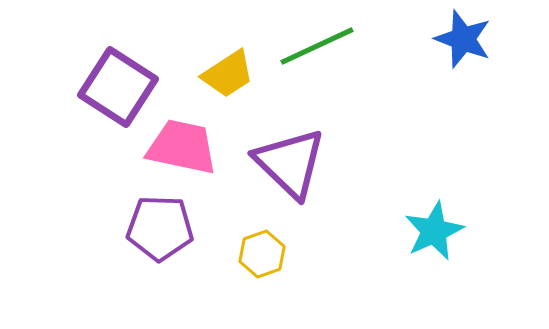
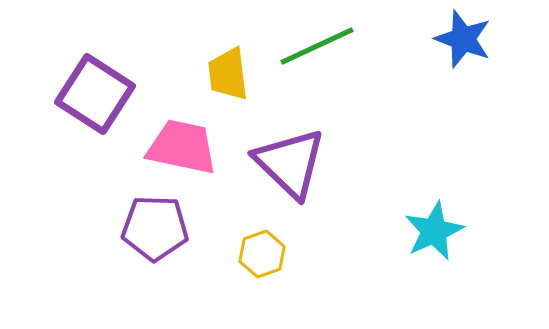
yellow trapezoid: rotated 116 degrees clockwise
purple square: moved 23 px left, 7 px down
purple pentagon: moved 5 px left
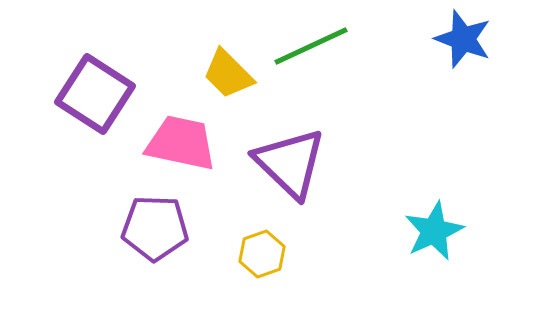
green line: moved 6 px left
yellow trapezoid: rotated 38 degrees counterclockwise
pink trapezoid: moved 1 px left, 4 px up
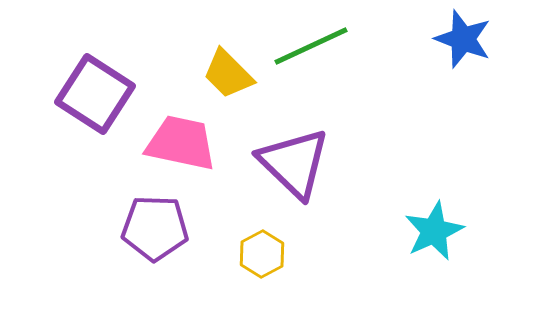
purple triangle: moved 4 px right
yellow hexagon: rotated 9 degrees counterclockwise
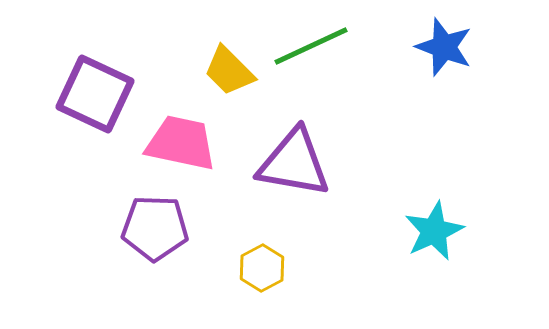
blue star: moved 19 px left, 8 px down
yellow trapezoid: moved 1 px right, 3 px up
purple square: rotated 8 degrees counterclockwise
purple triangle: rotated 34 degrees counterclockwise
yellow hexagon: moved 14 px down
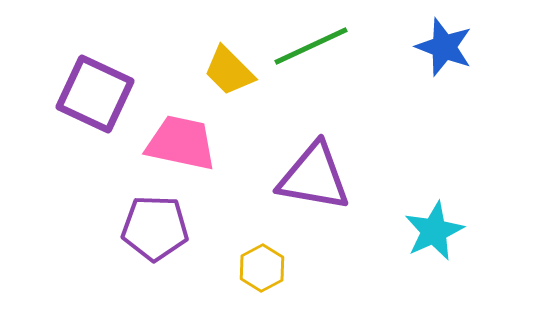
purple triangle: moved 20 px right, 14 px down
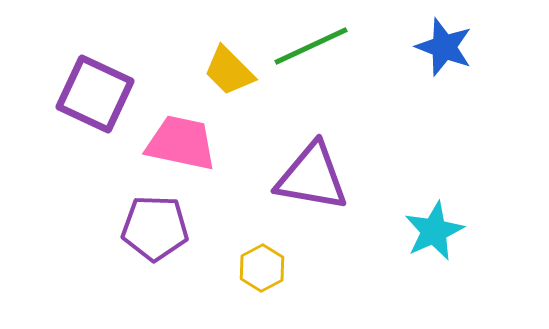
purple triangle: moved 2 px left
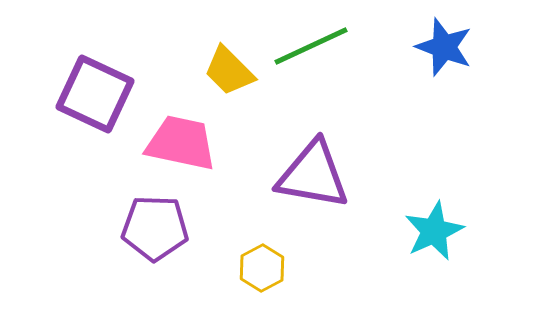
purple triangle: moved 1 px right, 2 px up
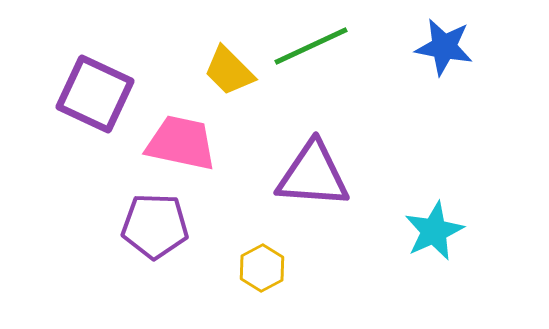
blue star: rotated 10 degrees counterclockwise
purple triangle: rotated 6 degrees counterclockwise
purple pentagon: moved 2 px up
